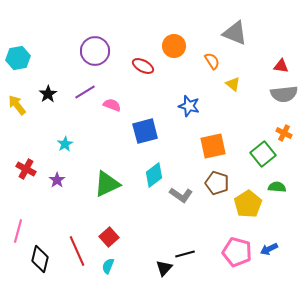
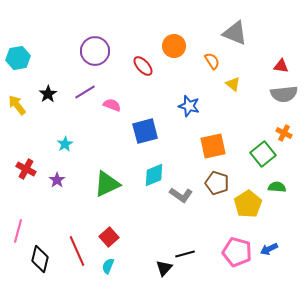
red ellipse: rotated 20 degrees clockwise
cyan diamond: rotated 15 degrees clockwise
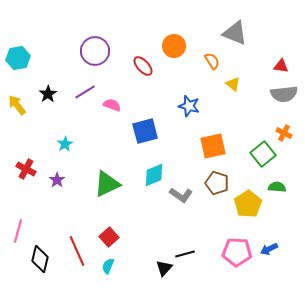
pink pentagon: rotated 12 degrees counterclockwise
